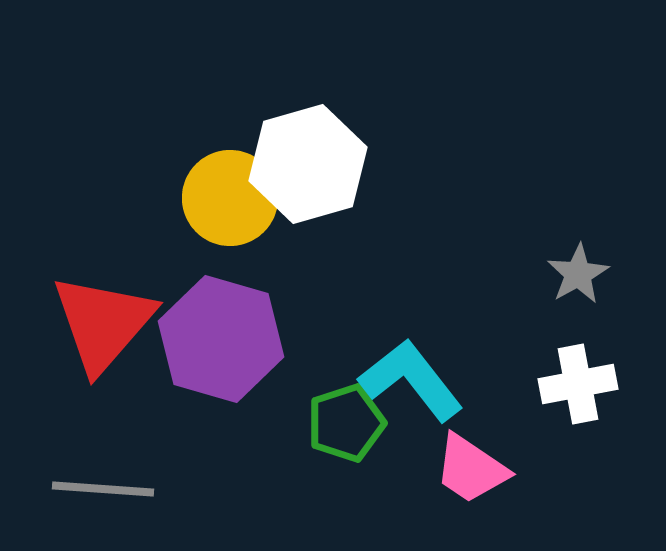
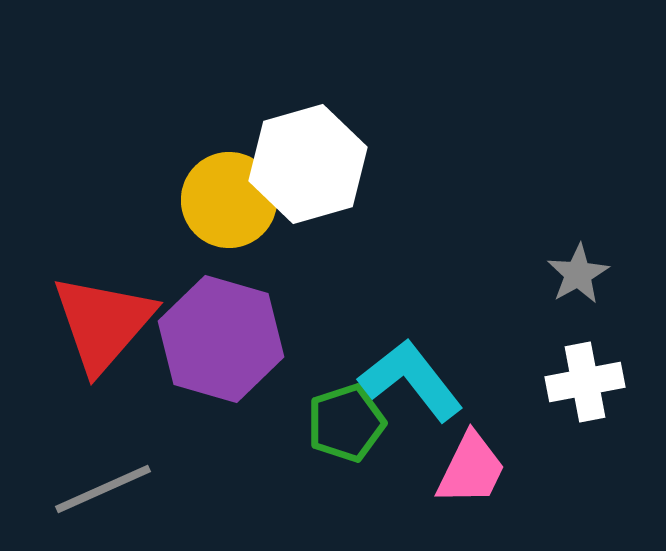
yellow circle: moved 1 px left, 2 px down
white cross: moved 7 px right, 2 px up
pink trapezoid: rotated 98 degrees counterclockwise
gray line: rotated 28 degrees counterclockwise
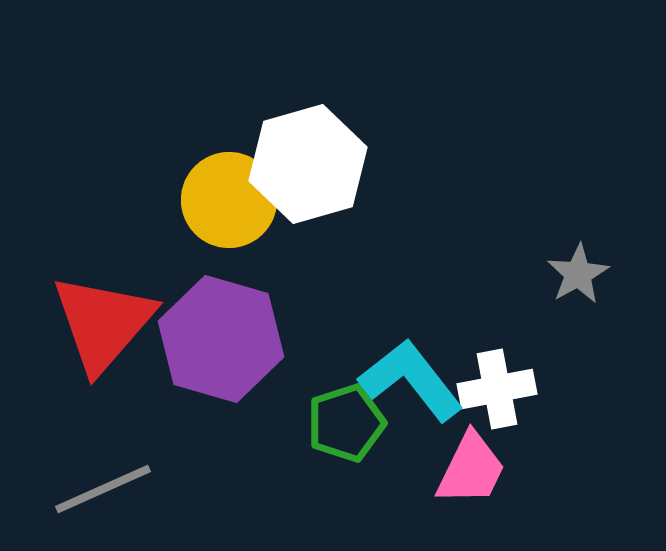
white cross: moved 88 px left, 7 px down
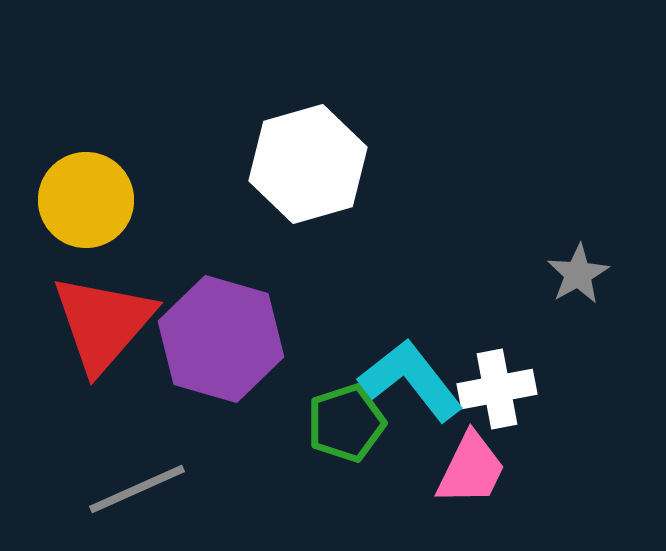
yellow circle: moved 143 px left
gray line: moved 34 px right
